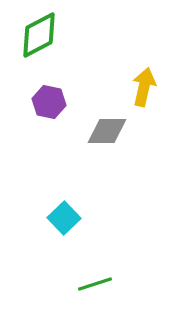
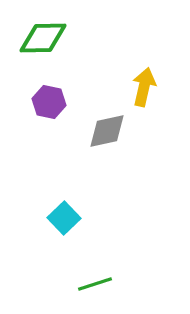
green diamond: moved 4 px right, 3 px down; rotated 27 degrees clockwise
gray diamond: rotated 12 degrees counterclockwise
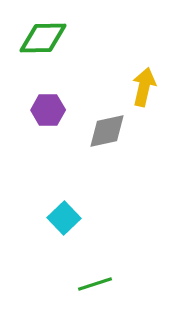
purple hexagon: moved 1 px left, 8 px down; rotated 12 degrees counterclockwise
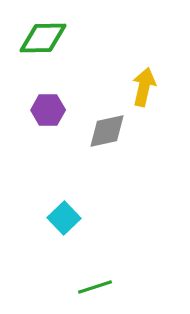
green line: moved 3 px down
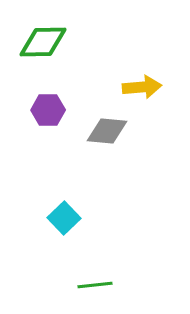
green diamond: moved 4 px down
yellow arrow: moved 2 px left; rotated 72 degrees clockwise
gray diamond: rotated 18 degrees clockwise
green line: moved 2 px up; rotated 12 degrees clockwise
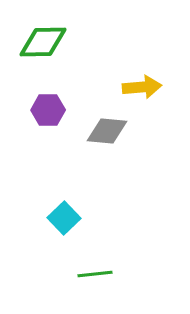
green line: moved 11 px up
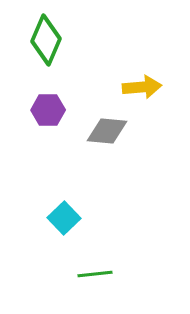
green diamond: moved 3 px right, 2 px up; rotated 66 degrees counterclockwise
